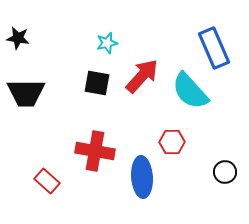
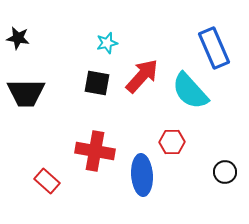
blue ellipse: moved 2 px up
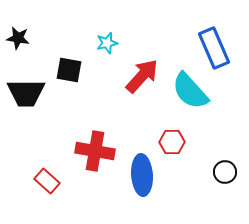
black square: moved 28 px left, 13 px up
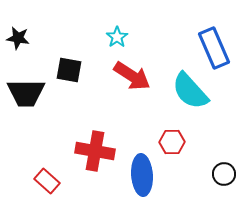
cyan star: moved 10 px right, 6 px up; rotated 20 degrees counterclockwise
red arrow: moved 10 px left; rotated 81 degrees clockwise
black circle: moved 1 px left, 2 px down
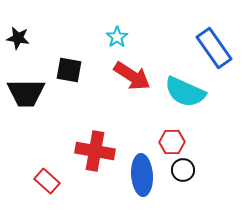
blue rectangle: rotated 12 degrees counterclockwise
cyan semicircle: moved 5 px left, 1 px down; rotated 24 degrees counterclockwise
black circle: moved 41 px left, 4 px up
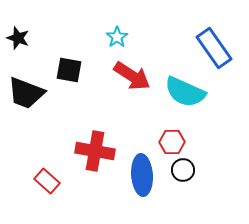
black star: rotated 10 degrees clockwise
black trapezoid: rotated 21 degrees clockwise
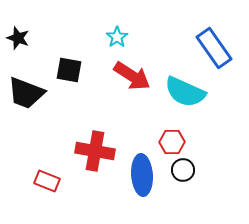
red rectangle: rotated 20 degrees counterclockwise
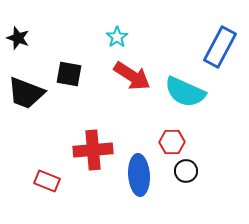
blue rectangle: moved 6 px right, 1 px up; rotated 63 degrees clockwise
black square: moved 4 px down
red cross: moved 2 px left, 1 px up; rotated 15 degrees counterclockwise
black circle: moved 3 px right, 1 px down
blue ellipse: moved 3 px left
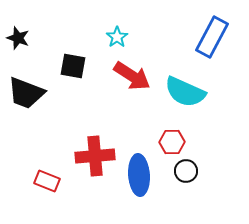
blue rectangle: moved 8 px left, 10 px up
black square: moved 4 px right, 8 px up
red cross: moved 2 px right, 6 px down
